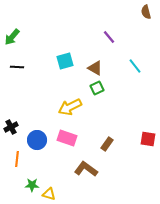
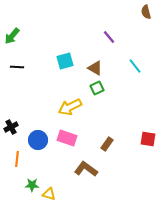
green arrow: moved 1 px up
blue circle: moved 1 px right
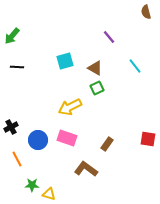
orange line: rotated 35 degrees counterclockwise
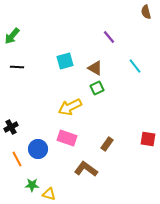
blue circle: moved 9 px down
